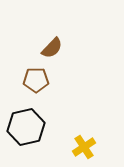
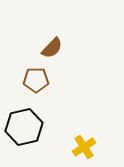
black hexagon: moved 2 px left
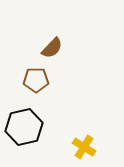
yellow cross: rotated 25 degrees counterclockwise
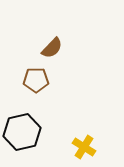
black hexagon: moved 2 px left, 5 px down
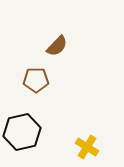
brown semicircle: moved 5 px right, 2 px up
yellow cross: moved 3 px right
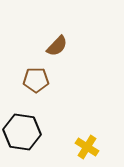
black hexagon: rotated 21 degrees clockwise
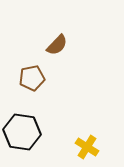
brown semicircle: moved 1 px up
brown pentagon: moved 4 px left, 2 px up; rotated 10 degrees counterclockwise
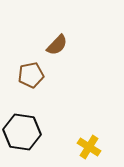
brown pentagon: moved 1 px left, 3 px up
yellow cross: moved 2 px right
